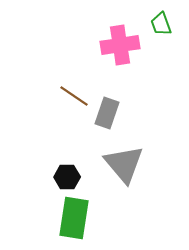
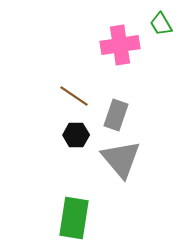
green trapezoid: rotated 10 degrees counterclockwise
gray rectangle: moved 9 px right, 2 px down
gray triangle: moved 3 px left, 5 px up
black hexagon: moved 9 px right, 42 px up
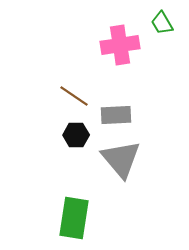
green trapezoid: moved 1 px right, 1 px up
gray rectangle: rotated 68 degrees clockwise
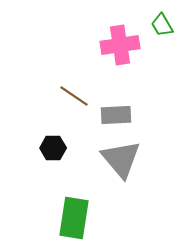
green trapezoid: moved 2 px down
black hexagon: moved 23 px left, 13 px down
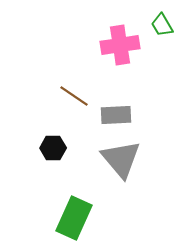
green rectangle: rotated 15 degrees clockwise
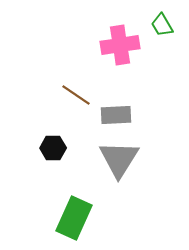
brown line: moved 2 px right, 1 px up
gray triangle: moved 2 px left; rotated 12 degrees clockwise
